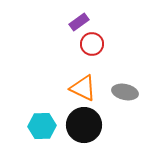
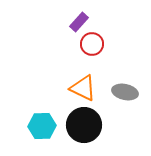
purple rectangle: rotated 12 degrees counterclockwise
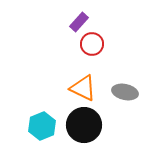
cyan hexagon: rotated 20 degrees counterclockwise
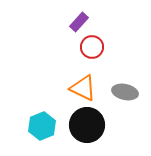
red circle: moved 3 px down
black circle: moved 3 px right
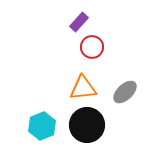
orange triangle: rotated 32 degrees counterclockwise
gray ellipse: rotated 55 degrees counterclockwise
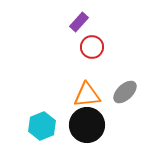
orange triangle: moved 4 px right, 7 px down
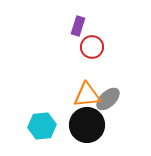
purple rectangle: moved 1 px left, 4 px down; rotated 24 degrees counterclockwise
gray ellipse: moved 17 px left, 7 px down
cyan hexagon: rotated 16 degrees clockwise
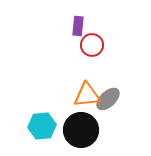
purple rectangle: rotated 12 degrees counterclockwise
red circle: moved 2 px up
black circle: moved 6 px left, 5 px down
